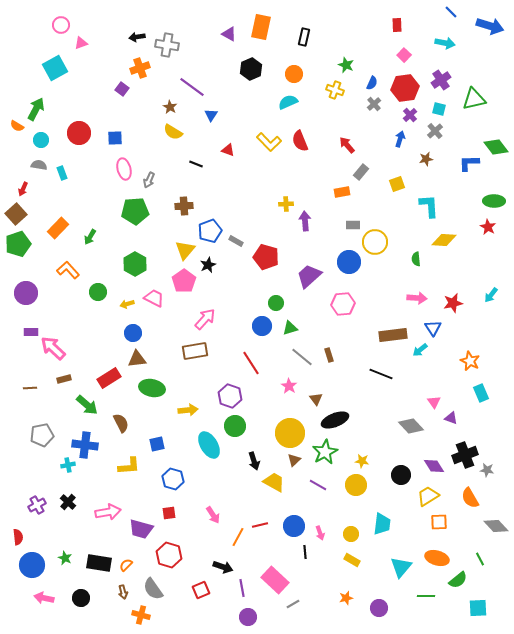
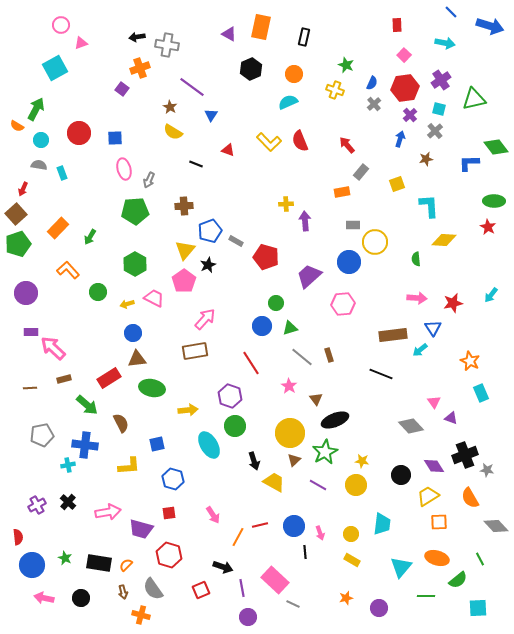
gray line at (293, 604): rotated 56 degrees clockwise
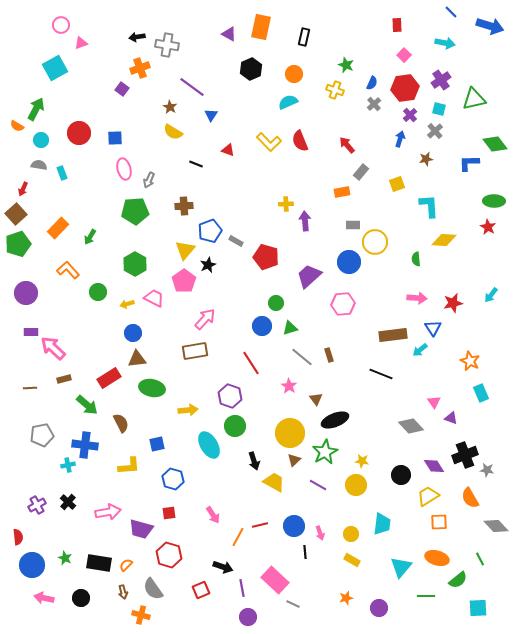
green diamond at (496, 147): moved 1 px left, 3 px up
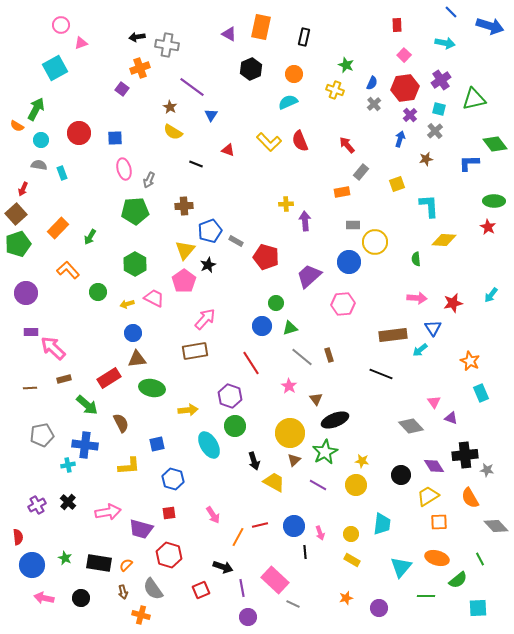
black cross at (465, 455): rotated 15 degrees clockwise
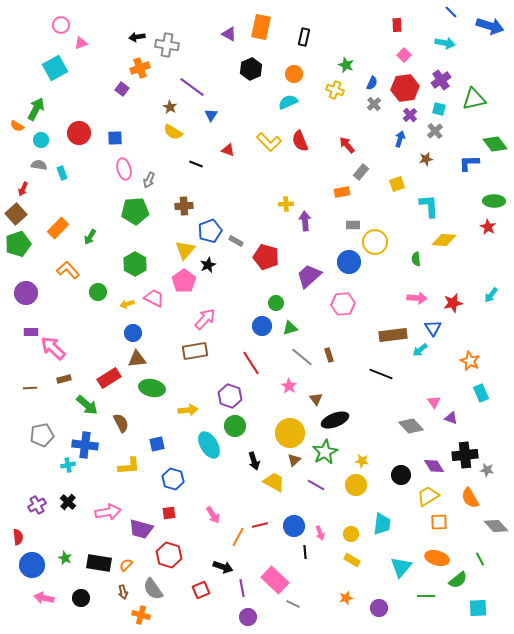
purple line at (318, 485): moved 2 px left
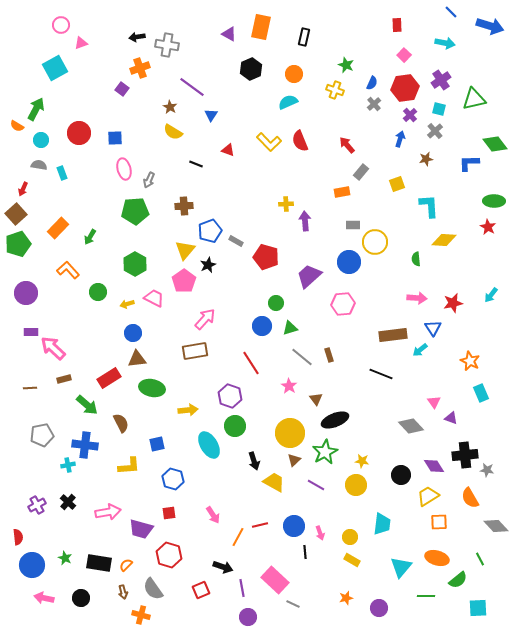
yellow circle at (351, 534): moved 1 px left, 3 px down
